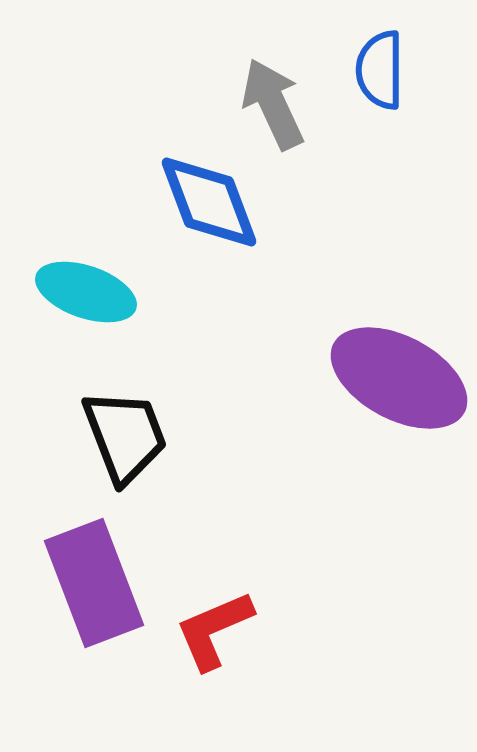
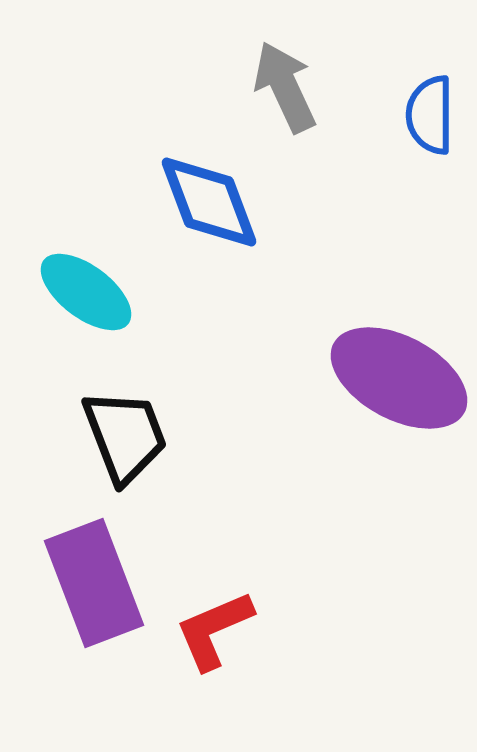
blue semicircle: moved 50 px right, 45 px down
gray arrow: moved 12 px right, 17 px up
cyan ellipse: rotated 18 degrees clockwise
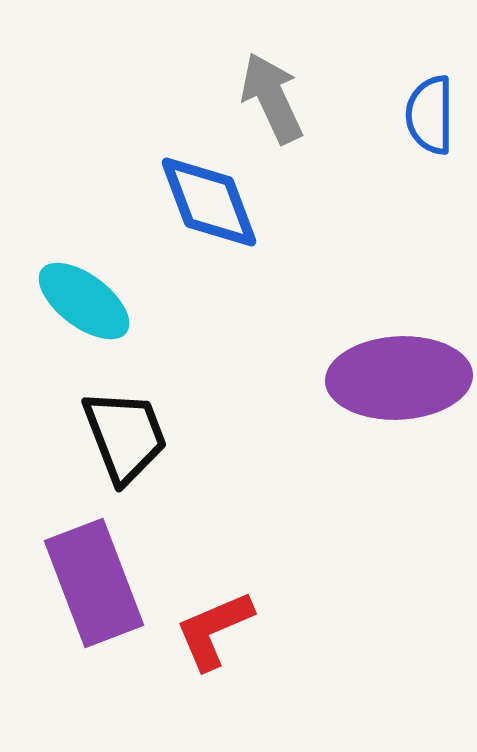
gray arrow: moved 13 px left, 11 px down
cyan ellipse: moved 2 px left, 9 px down
purple ellipse: rotated 31 degrees counterclockwise
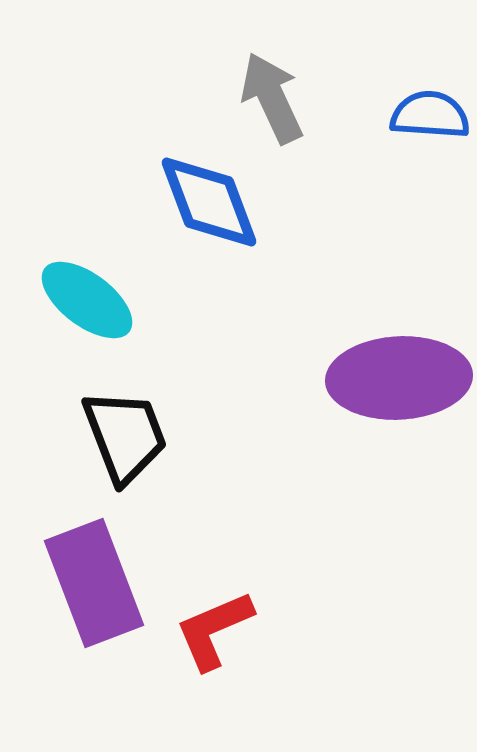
blue semicircle: rotated 94 degrees clockwise
cyan ellipse: moved 3 px right, 1 px up
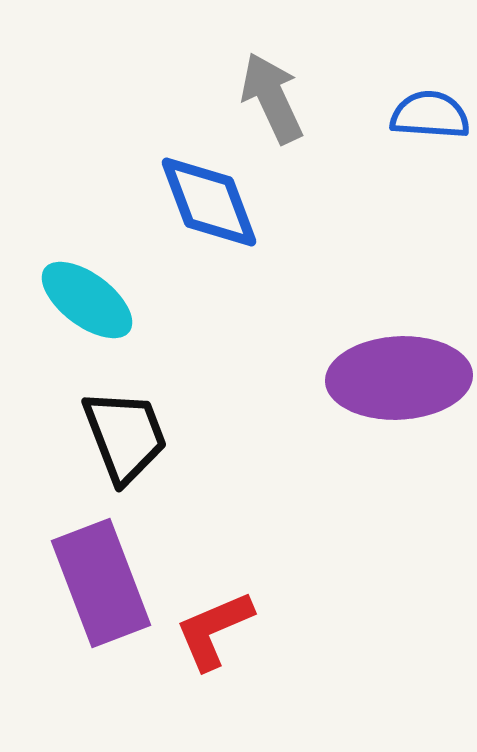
purple rectangle: moved 7 px right
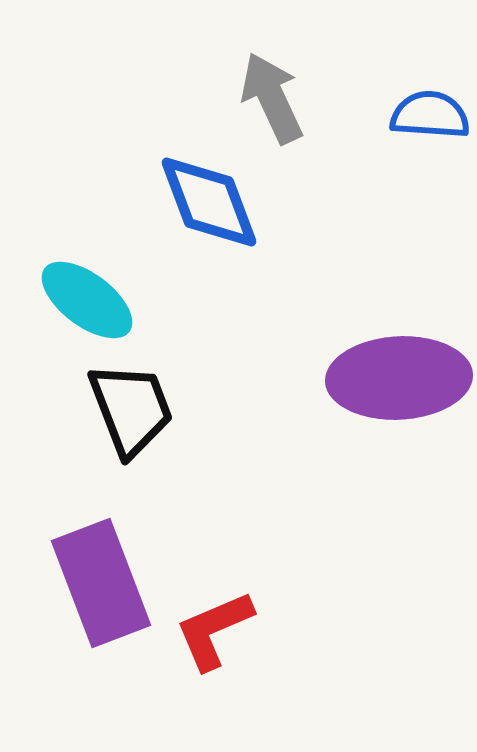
black trapezoid: moved 6 px right, 27 px up
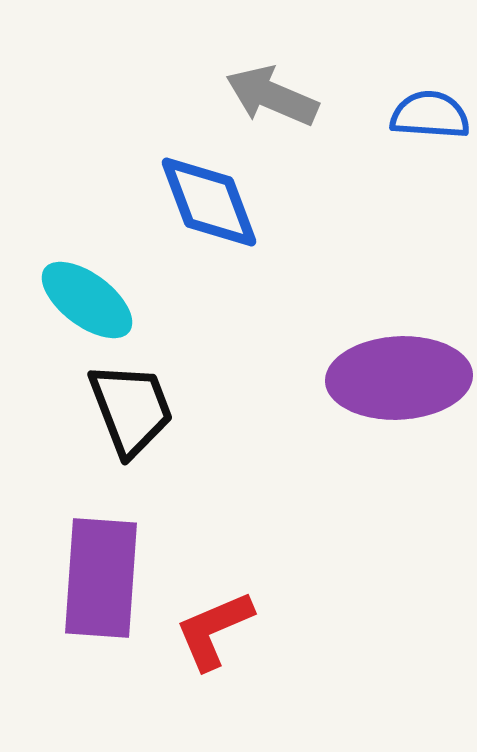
gray arrow: moved 2 px up; rotated 42 degrees counterclockwise
purple rectangle: moved 5 px up; rotated 25 degrees clockwise
